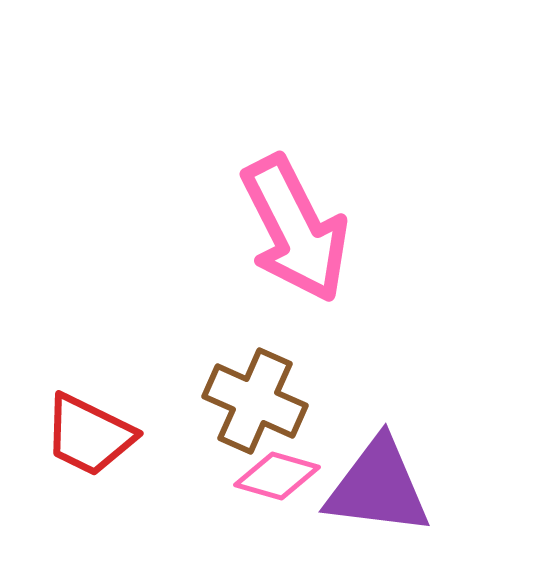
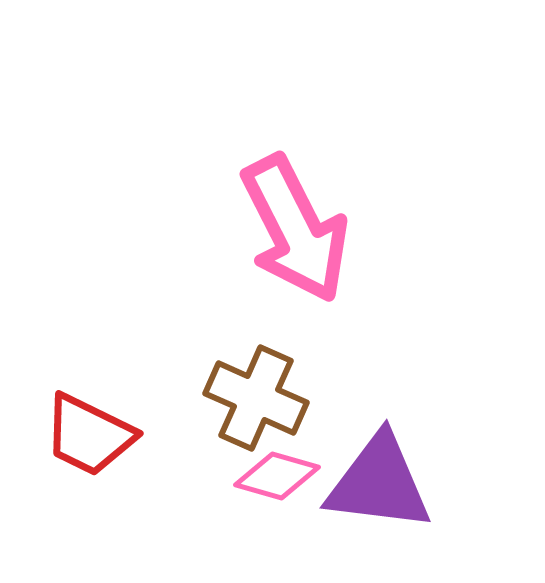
brown cross: moved 1 px right, 3 px up
purple triangle: moved 1 px right, 4 px up
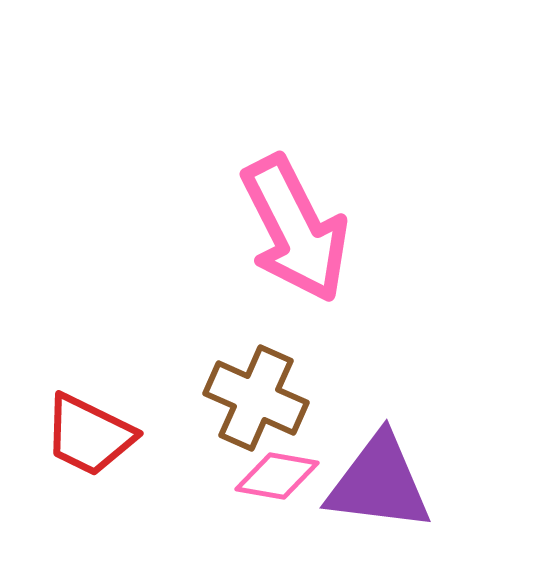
pink diamond: rotated 6 degrees counterclockwise
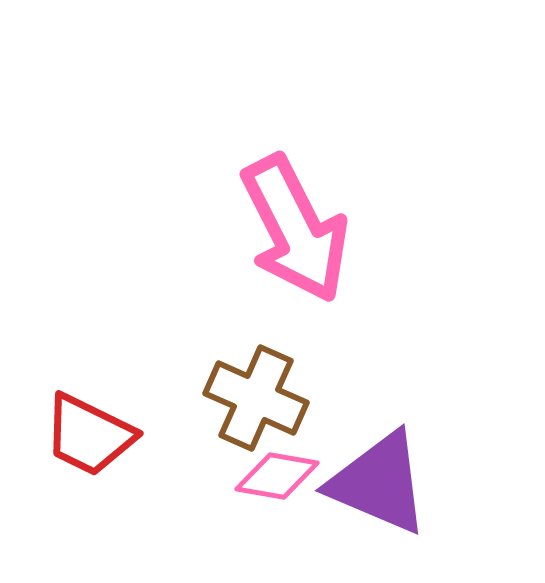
purple triangle: rotated 16 degrees clockwise
